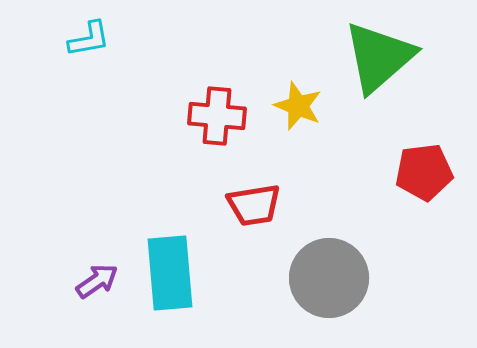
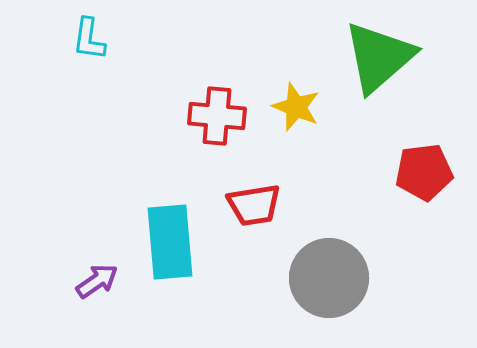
cyan L-shape: rotated 108 degrees clockwise
yellow star: moved 2 px left, 1 px down
cyan rectangle: moved 31 px up
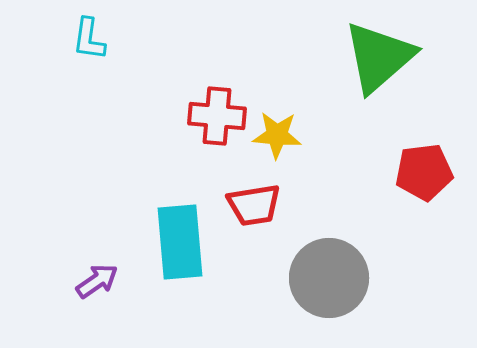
yellow star: moved 19 px left, 28 px down; rotated 18 degrees counterclockwise
cyan rectangle: moved 10 px right
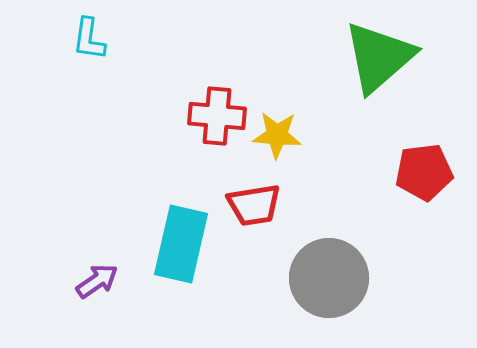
cyan rectangle: moved 1 px right, 2 px down; rotated 18 degrees clockwise
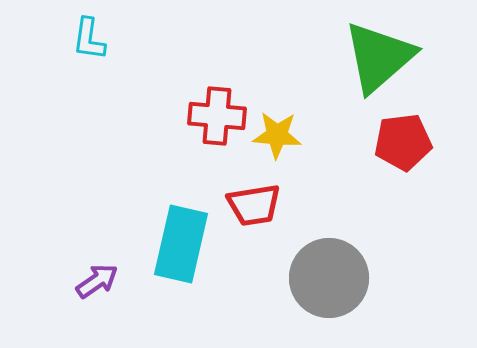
red pentagon: moved 21 px left, 30 px up
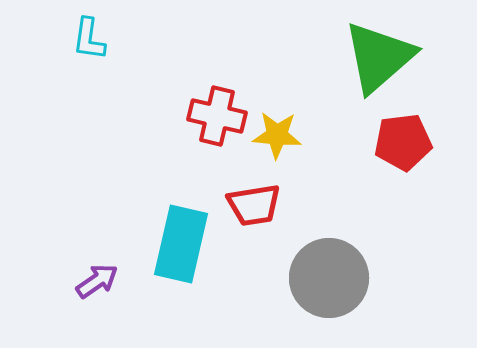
red cross: rotated 8 degrees clockwise
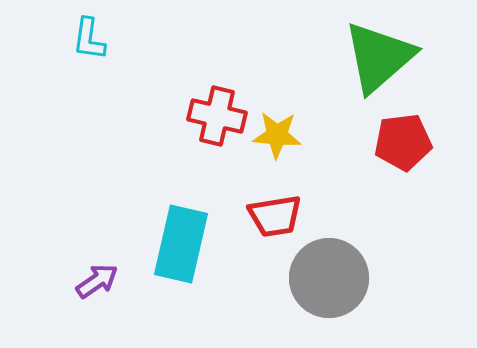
red trapezoid: moved 21 px right, 11 px down
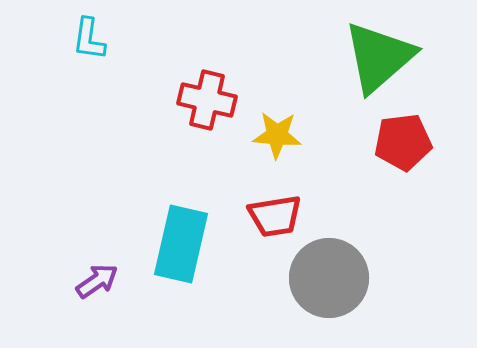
red cross: moved 10 px left, 16 px up
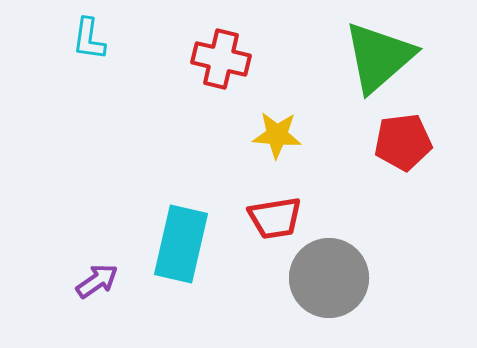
red cross: moved 14 px right, 41 px up
red trapezoid: moved 2 px down
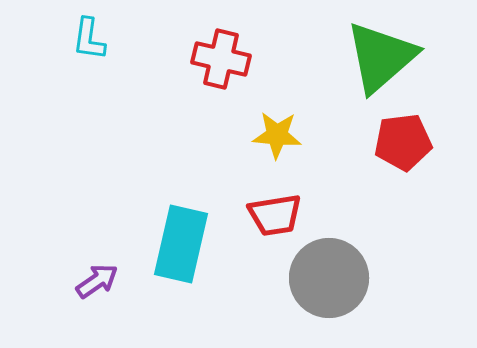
green triangle: moved 2 px right
red trapezoid: moved 3 px up
